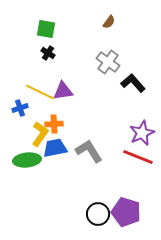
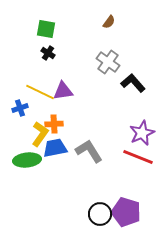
black circle: moved 2 px right
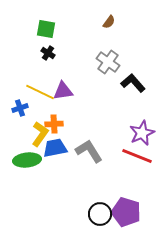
red line: moved 1 px left, 1 px up
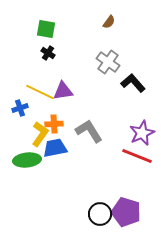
gray L-shape: moved 20 px up
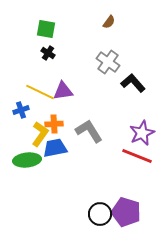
blue cross: moved 1 px right, 2 px down
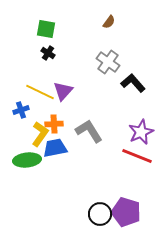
purple triangle: rotated 40 degrees counterclockwise
purple star: moved 1 px left, 1 px up
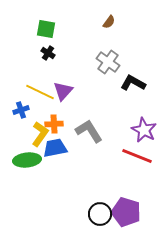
black L-shape: rotated 20 degrees counterclockwise
purple star: moved 3 px right, 2 px up; rotated 20 degrees counterclockwise
